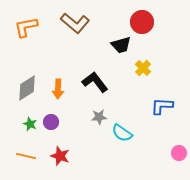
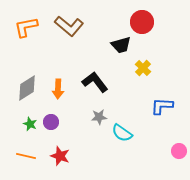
brown L-shape: moved 6 px left, 3 px down
pink circle: moved 2 px up
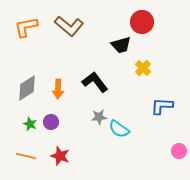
cyan semicircle: moved 3 px left, 4 px up
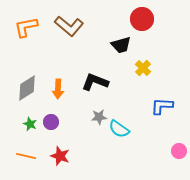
red circle: moved 3 px up
black L-shape: rotated 32 degrees counterclockwise
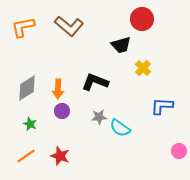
orange L-shape: moved 3 px left
purple circle: moved 11 px right, 11 px up
cyan semicircle: moved 1 px right, 1 px up
orange line: rotated 48 degrees counterclockwise
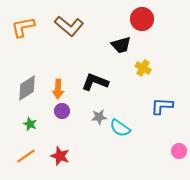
yellow cross: rotated 14 degrees counterclockwise
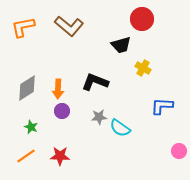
green star: moved 1 px right, 3 px down
red star: rotated 18 degrees counterclockwise
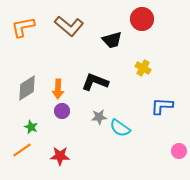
black trapezoid: moved 9 px left, 5 px up
orange line: moved 4 px left, 6 px up
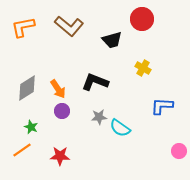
orange arrow: rotated 36 degrees counterclockwise
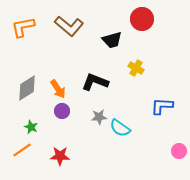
yellow cross: moved 7 px left
